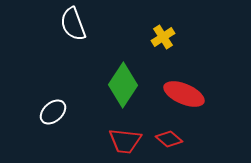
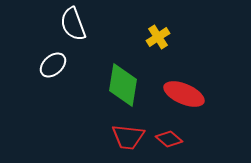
yellow cross: moved 5 px left
green diamond: rotated 24 degrees counterclockwise
white ellipse: moved 47 px up
red trapezoid: moved 3 px right, 4 px up
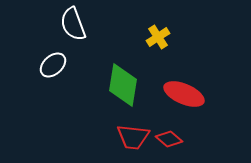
red trapezoid: moved 5 px right
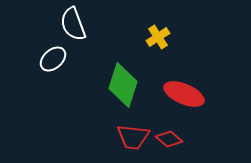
white ellipse: moved 6 px up
green diamond: rotated 9 degrees clockwise
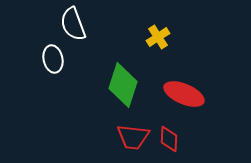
white ellipse: rotated 60 degrees counterclockwise
red diamond: rotated 52 degrees clockwise
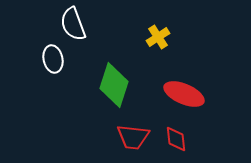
green diamond: moved 9 px left
red diamond: moved 7 px right; rotated 8 degrees counterclockwise
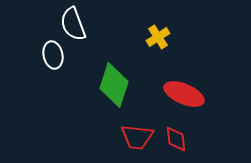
white ellipse: moved 4 px up
red trapezoid: moved 4 px right
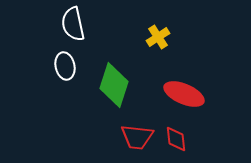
white semicircle: rotated 8 degrees clockwise
white ellipse: moved 12 px right, 11 px down
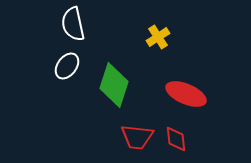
white ellipse: moved 2 px right; rotated 48 degrees clockwise
red ellipse: moved 2 px right
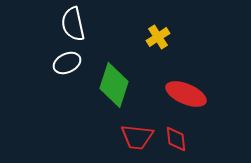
white ellipse: moved 3 px up; rotated 28 degrees clockwise
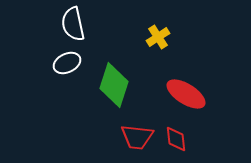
red ellipse: rotated 9 degrees clockwise
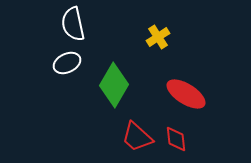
green diamond: rotated 12 degrees clockwise
red trapezoid: rotated 36 degrees clockwise
